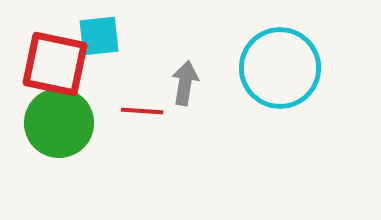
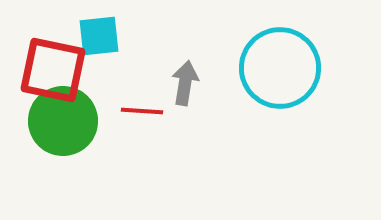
red square: moved 2 px left, 6 px down
green circle: moved 4 px right, 2 px up
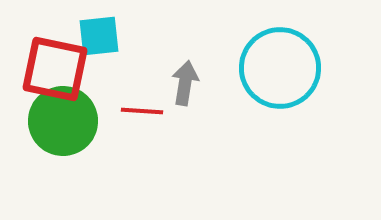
red square: moved 2 px right, 1 px up
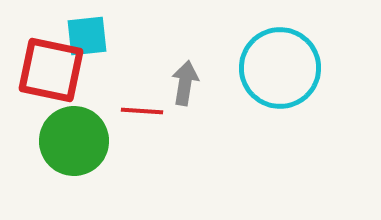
cyan square: moved 12 px left
red square: moved 4 px left, 1 px down
green circle: moved 11 px right, 20 px down
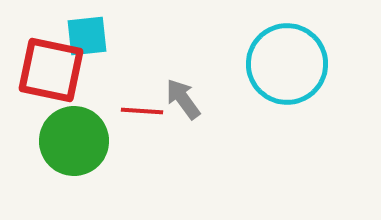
cyan circle: moved 7 px right, 4 px up
gray arrow: moved 2 px left, 16 px down; rotated 45 degrees counterclockwise
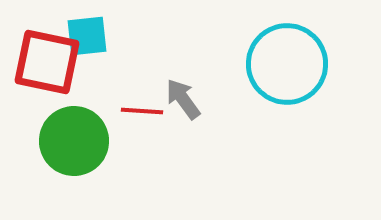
red square: moved 4 px left, 8 px up
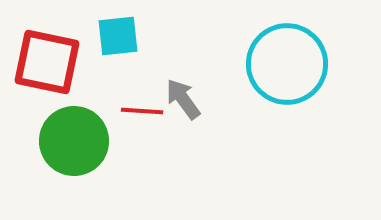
cyan square: moved 31 px right
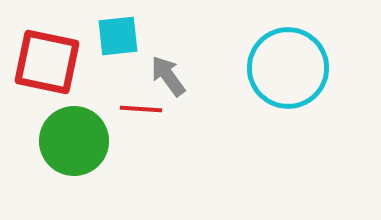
cyan circle: moved 1 px right, 4 px down
gray arrow: moved 15 px left, 23 px up
red line: moved 1 px left, 2 px up
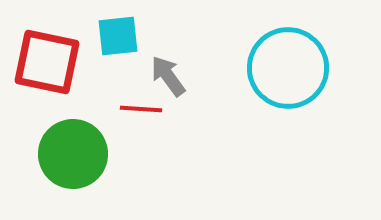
green circle: moved 1 px left, 13 px down
